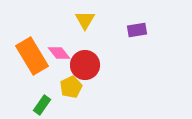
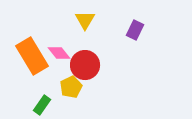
purple rectangle: moved 2 px left; rotated 54 degrees counterclockwise
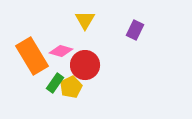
pink diamond: moved 2 px right, 2 px up; rotated 35 degrees counterclockwise
green rectangle: moved 13 px right, 22 px up
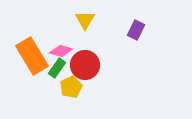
purple rectangle: moved 1 px right
green rectangle: moved 2 px right, 15 px up
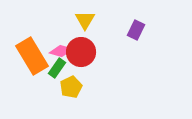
red circle: moved 4 px left, 13 px up
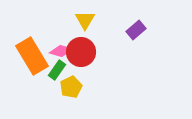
purple rectangle: rotated 24 degrees clockwise
green rectangle: moved 2 px down
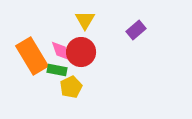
pink diamond: rotated 55 degrees clockwise
green rectangle: rotated 66 degrees clockwise
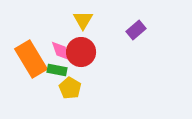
yellow triangle: moved 2 px left
orange rectangle: moved 1 px left, 3 px down
yellow pentagon: moved 1 px left, 1 px down; rotated 15 degrees counterclockwise
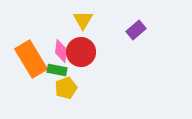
pink diamond: rotated 25 degrees clockwise
yellow pentagon: moved 4 px left; rotated 20 degrees clockwise
